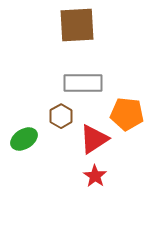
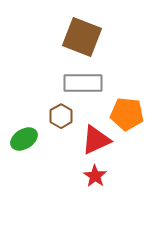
brown square: moved 5 px right, 12 px down; rotated 24 degrees clockwise
red triangle: moved 2 px right, 1 px down; rotated 8 degrees clockwise
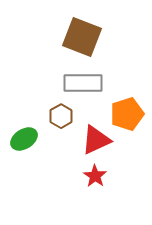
orange pentagon: rotated 24 degrees counterclockwise
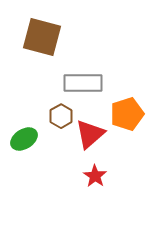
brown square: moved 40 px left; rotated 6 degrees counterclockwise
red triangle: moved 6 px left, 6 px up; rotated 16 degrees counterclockwise
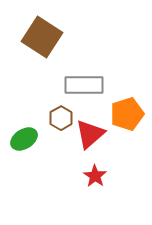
brown square: rotated 18 degrees clockwise
gray rectangle: moved 1 px right, 2 px down
brown hexagon: moved 2 px down
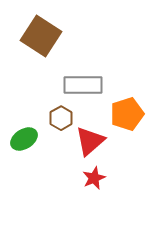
brown square: moved 1 px left, 1 px up
gray rectangle: moved 1 px left
red triangle: moved 7 px down
red star: moved 1 px left, 2 px down; rotated 15 degrees clockwise
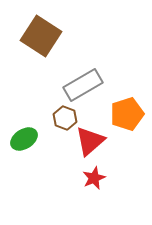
gray rectangle: rotated 30 degrees counterclockwise
brown hexagon: moved 4 px right; rotated 10 degrees counterclockwise
